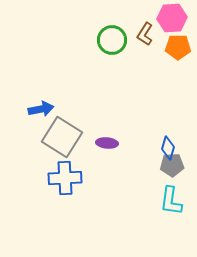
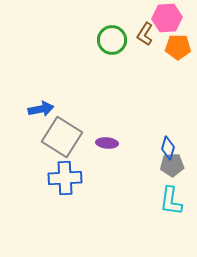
pink hexagon: moved 5 px left
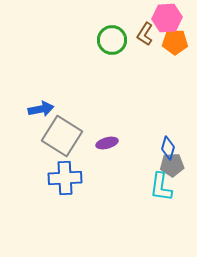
orange pentagon: moved 3 px left, 5 px up
gray square: moved 1 px up
purple ellipse: rotated 20 degrees counterclockwise
cyan L-shape: moved 10 px left, 14 px up
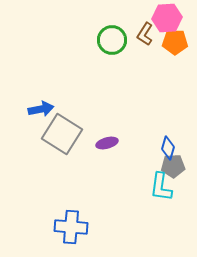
gray square: moved 2 px up
gray pentagon: moved 1 px right, 1 px down
blue cross: moved 6 px right, 49 px down; rotated 8 degrees clockwise
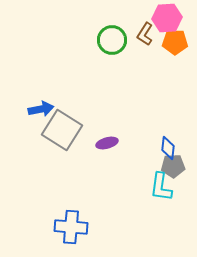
gray square: moved 4 px up
blue diamond: rotated 10 degrees counterclockwise
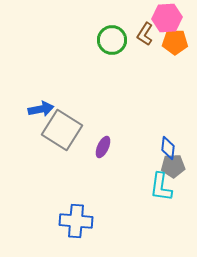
purple ellipse: moved 4 px left, 4 px down; rotated 50 degrees counterclockwise
blue cross: moved 5 px right, 6 px up
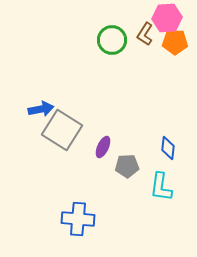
gray pentagon: moved 46 px left
blue cross: moved 2 px right, 2 px up
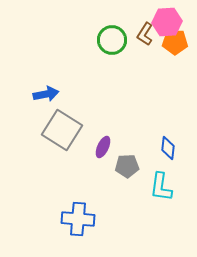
pink hexagon: moved 4 px down
blue arrow: moved 5 px right, 15 px up
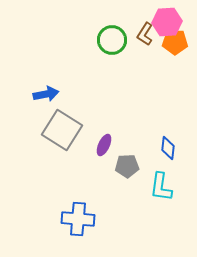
purple ellipse: moved 1 px right, 2 px up
